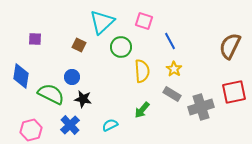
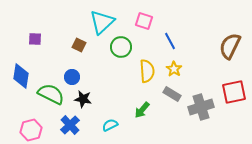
yellow semicircle: moved 5 px right
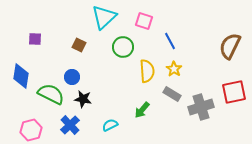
cyan triangle: moved 2 px right, 5 px up
green circle: moved 2 px right
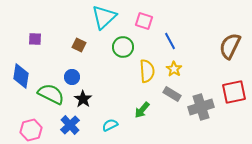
black star: rotated 24 degrees clockwise
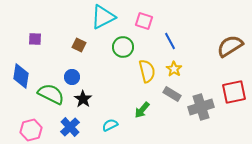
cyan triangle: moved 1 px left; rotated 16 degrees clockwise
brown semicircle: rotated 32 degrees clockwise
yellow semicircle: rotated 10 degrees counterclockwise
blue cross: moved 2 px down
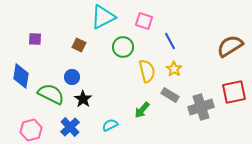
gray rectangle: moved 2 px left, 1 px down
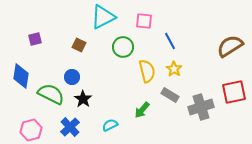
pink square: rotated 12 degrees counterclockwise
purple square: rotated 16 degrees counterclockwise
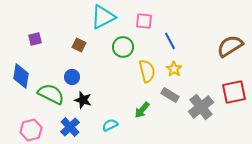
black star: moved 1 px down; rotated 18 degrees counterclockwise
gray cross: rotated 20 degrees counterclockwise
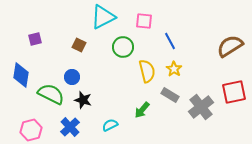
blue diamond: moved 1 px up
